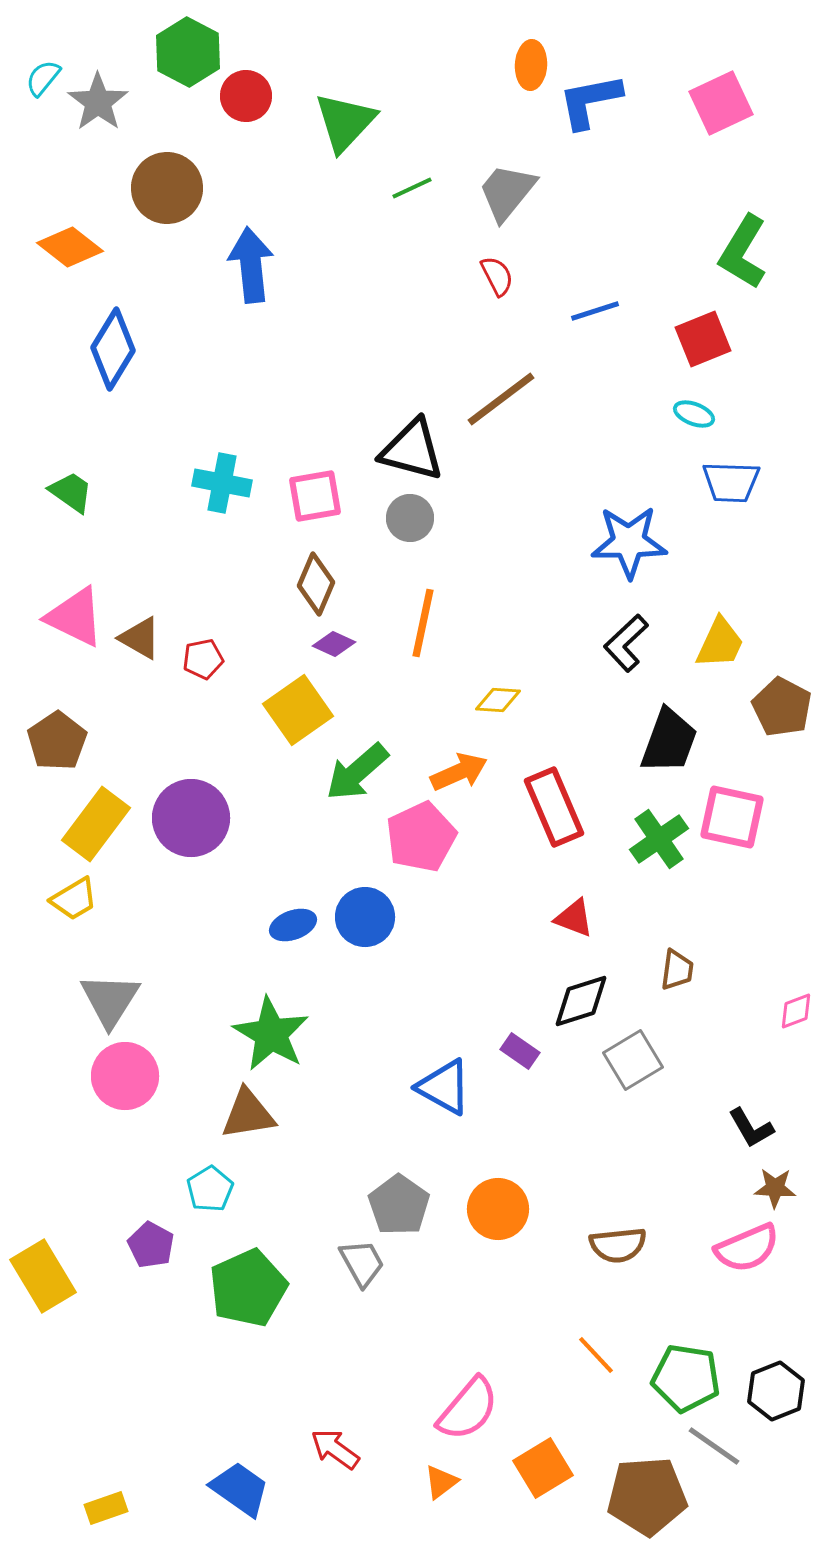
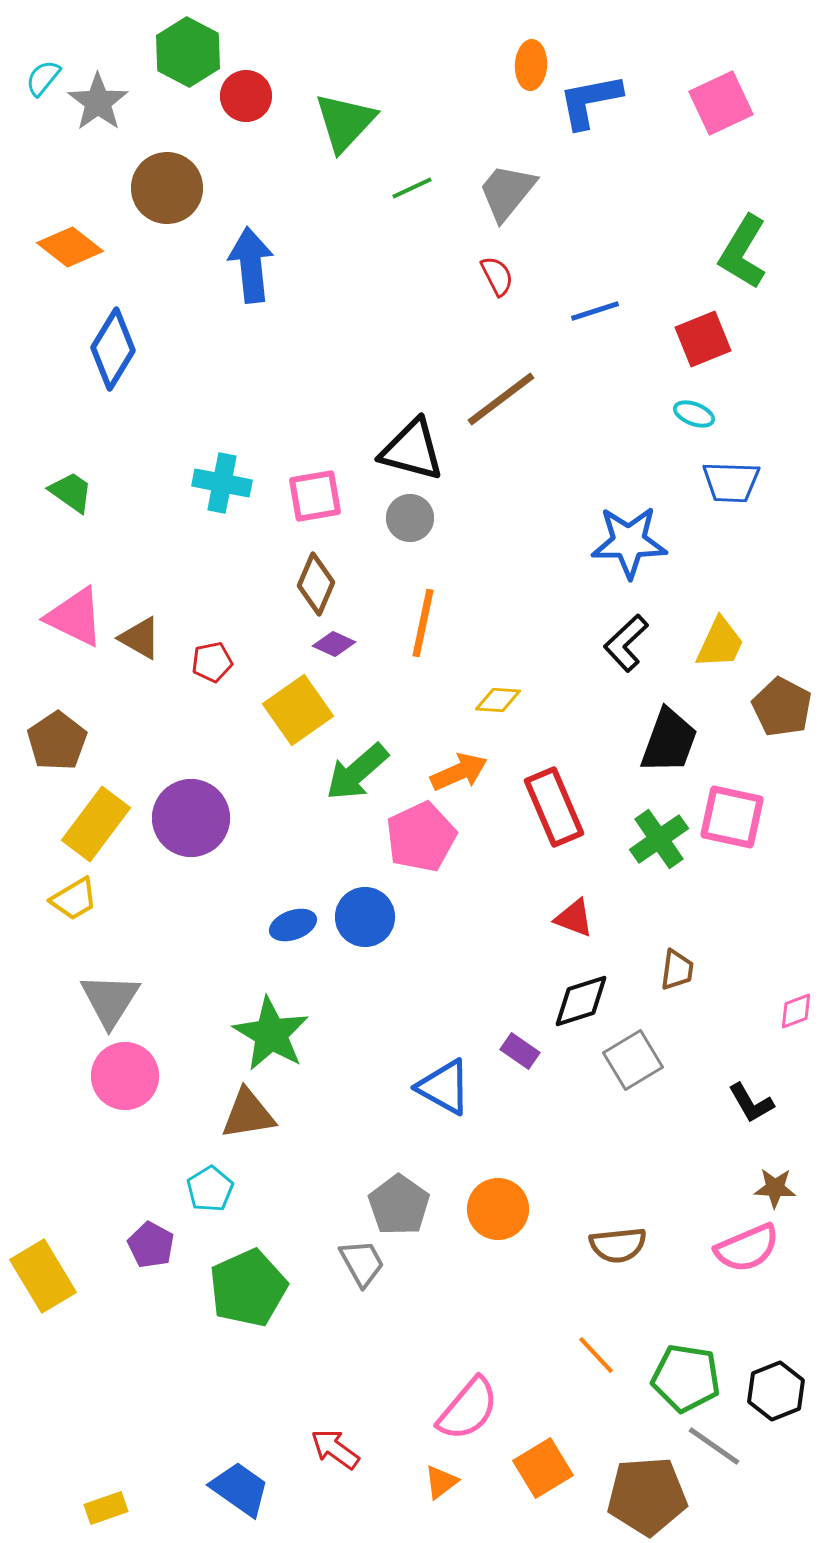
red pentagon at (203, 659): moved 9 px right, 3 px down
black L-shape at (751, 1128): moved 25 px up
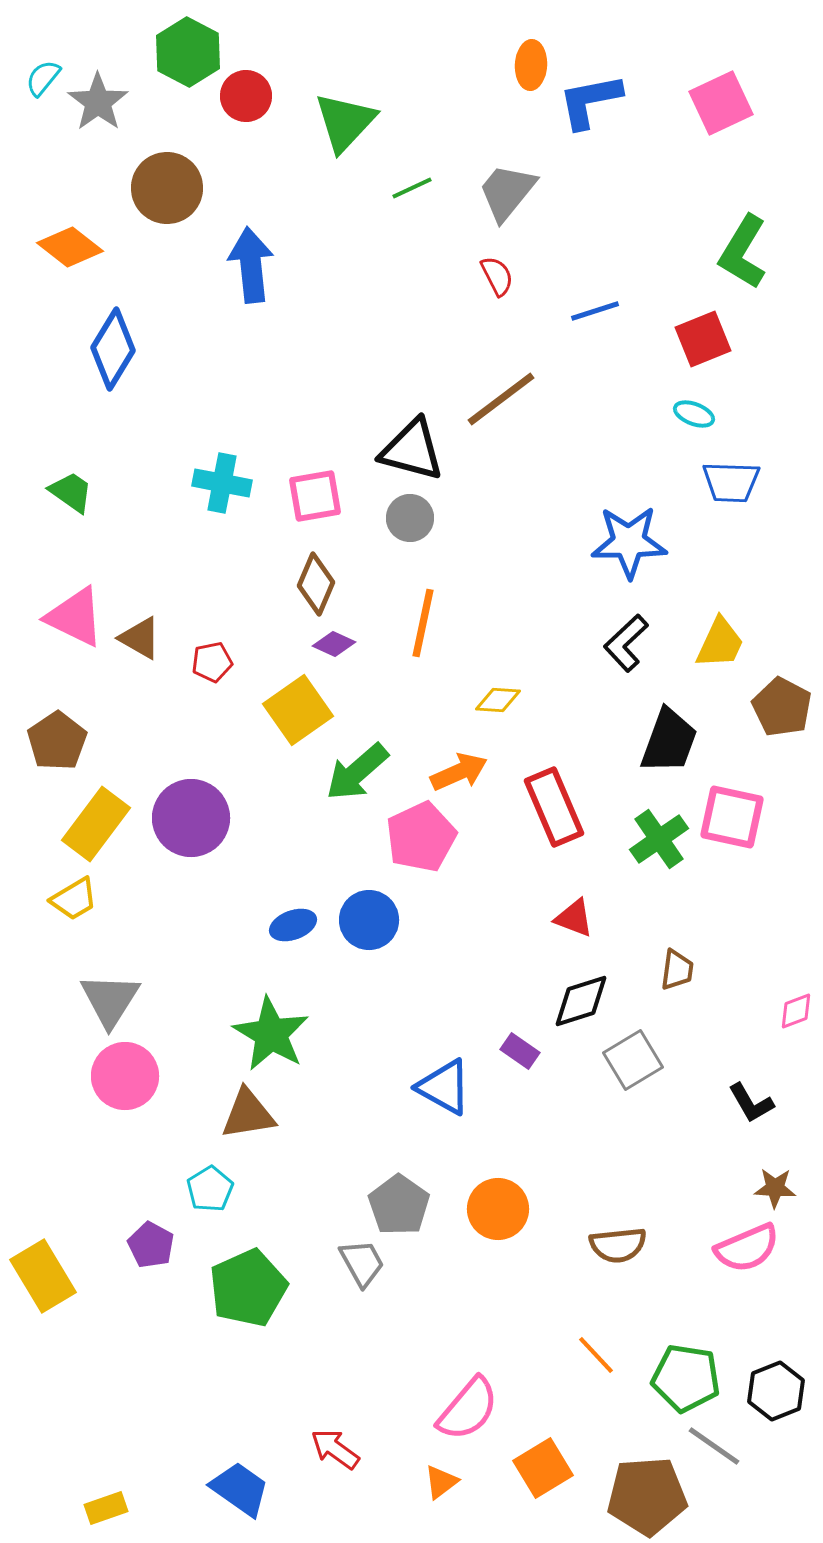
blue circle at (365, 917): moved 4 px right, 3 px down
